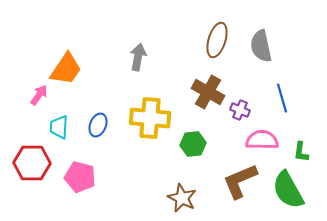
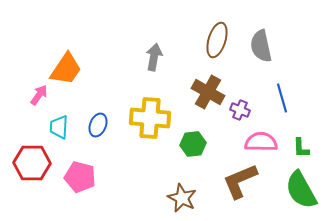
gray arrow: moved 16 px right
pink semicircle: moved 1 px left, 2 px down
green L-shape: moved 4 px up; rotated 10 degrees counterclockwise
green semicircle: moved 13 px right
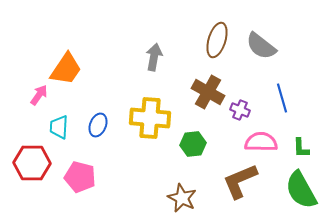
gray semicircle: rotated 40 degrees counterclockwise
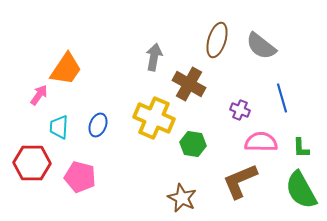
brown cross: moved 19 px left, 8 px up
yellow cross: moved 4 px right; rotated 18 degrees clockwise
green hexagon: rotated 15 degrees clockwise
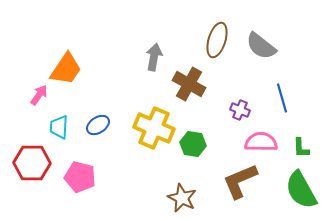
yellow cross: moved 10 px down
blue ellipse: rotated 35 degrees clockwise
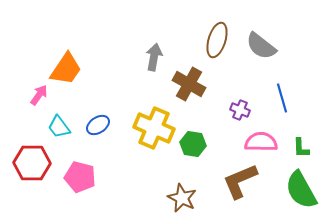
cyan trapezoid: rotated 40 degrees counterclockwise
